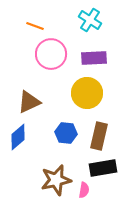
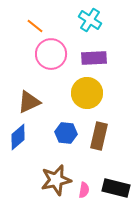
orange line: rotated 18 degrees clockwise
black rectangle: moved 13 px right, 20 px down; rotated 24 degrees clockwise
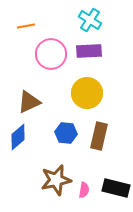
orange line: moved 9 px left; rotated 48 degrees counterclockwise
purple rectangle: moved 5 px left, 7 px up
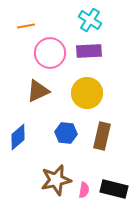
pink circle: moved 1 px left, 1 px up
brown triangle: moved 9 px right, 11 px up
brown rectangle: moved 3 px right
black rectangle: moved 2 px left, 1 px down
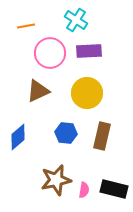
cyan cross: moved 14 px left
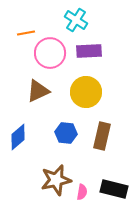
orange line: moved 7 px down
yellow circle: moved 1 px left, 1 px up
pink semicircle: moved 2 px left, 2 px down
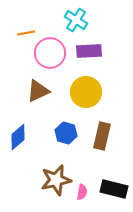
blue hexagon: rotated 10 degrees clockwise
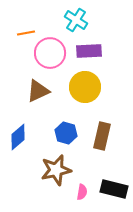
yellow circle: moved 1 px left, 5 px up
brown star: moved 10 px up
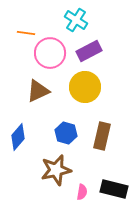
orange line: rotated 18 degrees clockwise
purple rectangle: rotated 25 degrees counterclockwise
blue diamond: rotated 8 degrees counterclockwise
